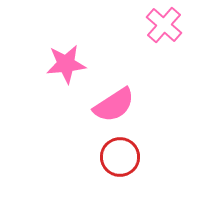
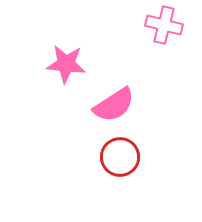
pink cross: rotated 27 degrees counterclockwise
pink star: rotated 12 degrees clockwise
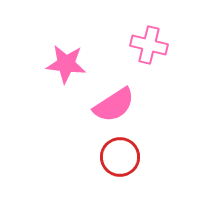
pink cross: moved 15 px left, 20 px down
